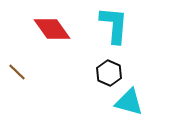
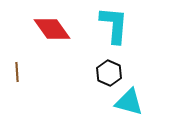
brown line: rotated 42 degrees clockwise
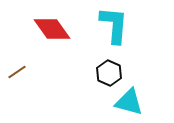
brown line: rotated 60 degrees clockwise
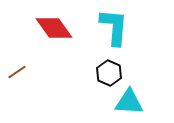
cyan L-shape: moved 2 px down
red diamond: moved 2 px right, 1 px up
cyan triangle: rotated 12 degrees counterclockwise
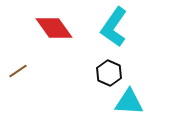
cyan L-shape: rotated 150 degrees counterclockwise
brown line: moved 1 px right, 1 px up
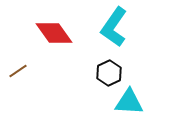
red diamond: moved 5 px down
black hexagon: rotated 10 degrees clockwise
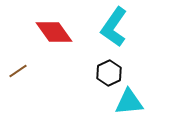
red diamond: moved 1 px up
cyan triangle: rotated 8 degrees counterclockwise
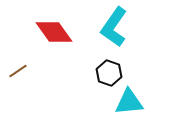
black hexagon: rotated 15 degrees counterclockwise
